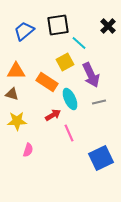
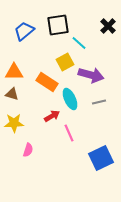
orange triangle: moved 2 px left, 1 px down
purple arrow: rotated 50 degrees counterclockwise
red arrow: moved 1 px left, 1 px down
yellow star: moved 3 px left, 2 px down
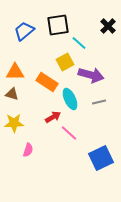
orange triangle: moved 1 px right
red arrow: moved 1 px right, 1 px down
pink line: rotated 24 degrees counterclockwise
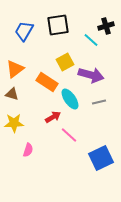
black cross: moved 2 px left; rotated 28 degrees clockwise
blue trapezoid: rotated 20 degrees counterclockwise
cyan line: moved 12 px right, 3 px up
orange triangle: moved 3 px up; rotated 36 degrees counterclockwise
cyan ellipse: rotated 10 degrees counterclockwise
pink line: moved 2 px down
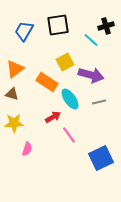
pink line: rotated 12 degrees clockwise
pink semicircle: moved 1 px left, 1 px up
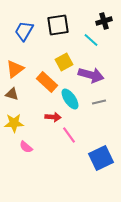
black cross: moved 2 px left, 5 px up
yellow square: moved 1 px left
orange rectangle: rotated 10 degrees clockwise
red arrow: rotated 35 degrees clockwise
pink semicircle: moved 1 px left, 2 px up; rotated 112 degrees clockwise
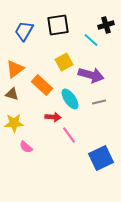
black cross: moved 2 px right, 4 px down
orange rectangle: moved 5 px left, 3 px down
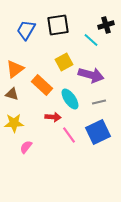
blue trapezoid: moved 2 px right, 1 px up
pink semicircle: rotated 88 degrees clockwise
blue square: moved 3 px left, 26 px up
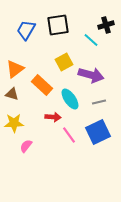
pink semicircle: moved 1 px up
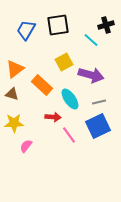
blue square: moved 6 px up
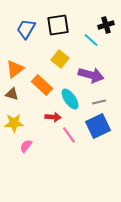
blue trapezoid: moved 1 px up
yellow square: moved 4 px left, 3 px up; rotated 24 degrees counterclockwise
